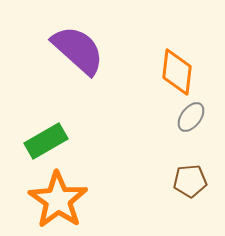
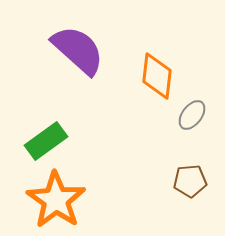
orange diamond: moved 20 px left, 4 px down
gray ellipse: moved 1 px right, 2 px up
green rectangle: rotated 6 degrees counterclockwise
orange star: moved 2 px left
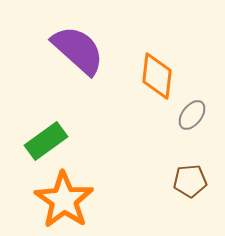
orange star: moved 8 px right
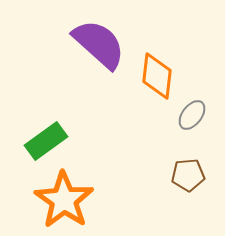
purple semicircle: moved 21 px right, 6 px up
brown pentagon: moved 2 px left, 6 px up
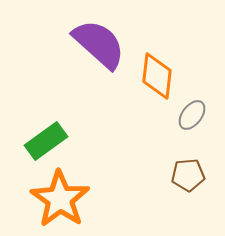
orange star: moved 4 px left, 1 px up
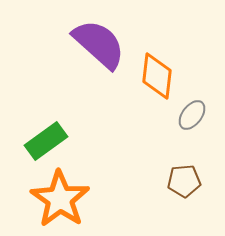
brown pentagon: moved 4 px left, 6 px down
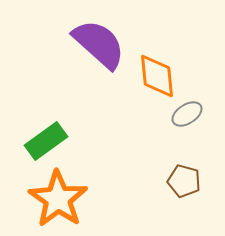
orange diamond: rotated 12 degrees counterclockwise
gray ellipse: moved 5 px left, 1 px up; rotated 20 degrees clockwise
brown pentagon: rotated 20 degrees clockwise
orange star: moved 2 px left
